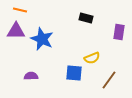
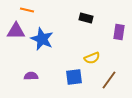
orange line: moved 7 px right
blue square: moved 4 px down; rotated 12 degrees counterclockwise
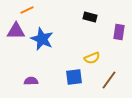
orange line: rotated 40 degrees counterclockwise
black rectangle: moved 4 px right, 1 px up
purple semicircle: moved 5 px down
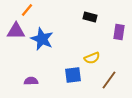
orange line: rotated 24 degrees counterclockwise
blue square: moved 1 px left, 2 px up
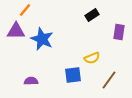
orange line: moved 2 px left
black rectangle: moved 2 px right, 2 px up; rotated 48 degrees counterclockwise
